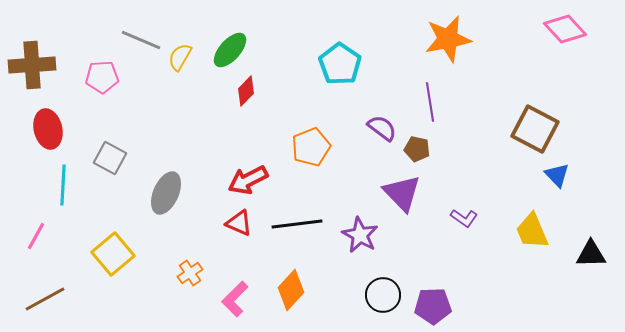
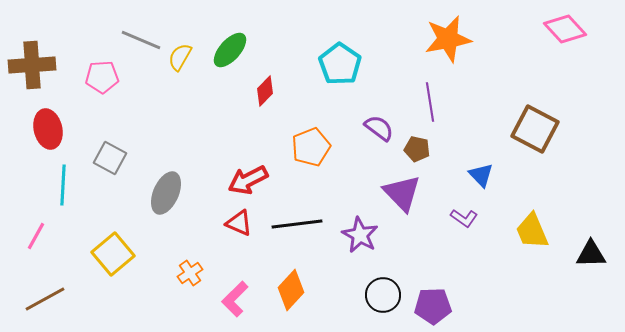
red diamond: moved 19 px right
purple semicircle: moved 3 px left
blue triangle: moved 76 px left
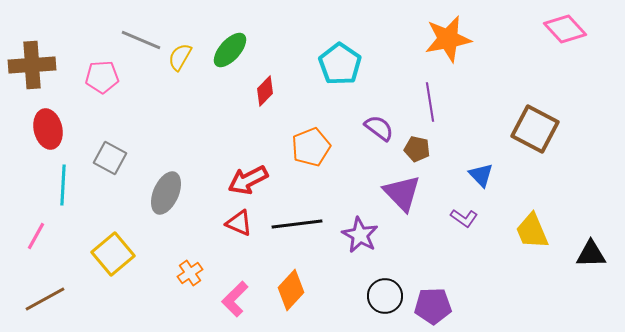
black circle: moved 2 px right, 1 px down
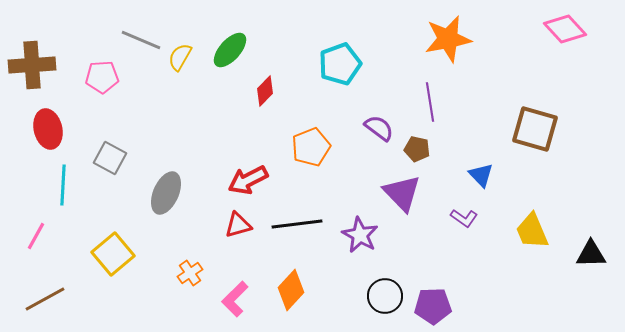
cyan pentagon: rotated 18 degrees clockwise
brown square: rotated 12 degrees counterclockwise
red triangle: moved 1 px left, 2 px down; rotated 40 degrees counterclockwise
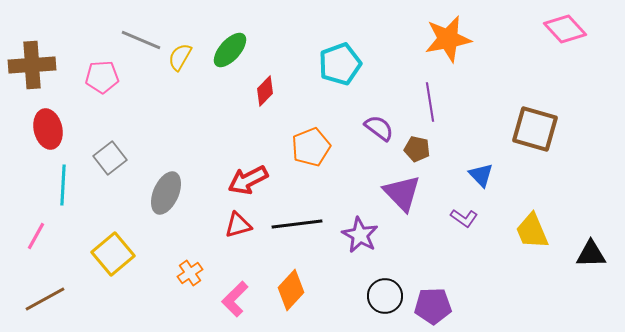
gray square: rotated 24 degrees clockwise
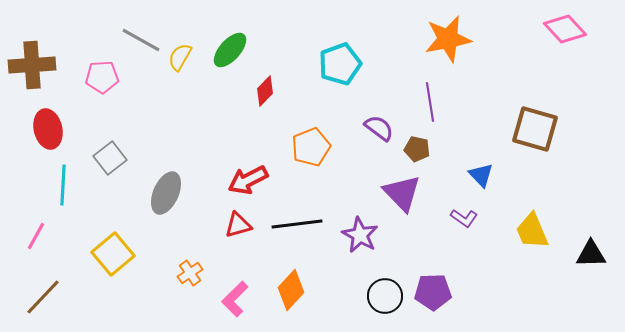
gray line: rotated 6 degrees clockwise
brown line: moved 2 px left, 2 px up; rotated 18 degrees counterclockwise
purple pentagon: moved 14 px up
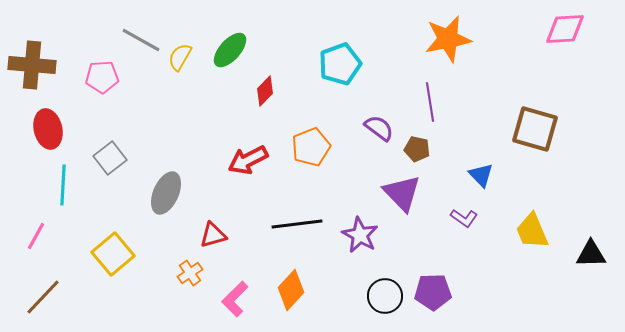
pink diamond: rotated 51 degrees counterclockwise
brown cross: rotated 9 degrees clockwise
red arrow: moved 20 px up
red triangle: moved 25 px left, 10 px down
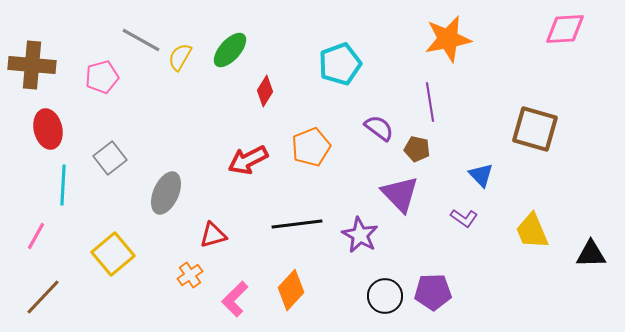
pink pentagon: rotated 12 degrees counterclockwise
red diamond: rotated 12 degrees counterclockwise
purple triangle: moved 2 px left, 1 px down
orange cross: moved 2 px down
